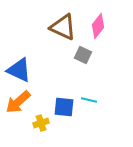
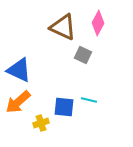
pink diamond: moved 3 px up; rotated 10 degrees counterclockwise
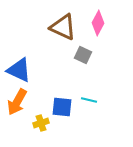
orange arrow: moved 1 px left; rotated 20 degrees counterclockwise
blue square: moved 2 px left
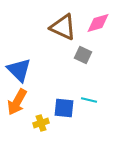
pink diamond: rotated 45 degrees clockwise
blue triangle: rotated 20 degrees clockwise
blue square: moved 2 px right, 1 px down
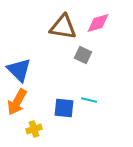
brown triangle: rotated 16 degrees counterclockwise
yellow cross: moved 7 px left, 6 px down
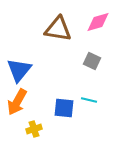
pink diamond: moved 1 px up
brown triangle: moved 5 px left, 2 px down
gray square: moved 9 px right, 6 px down
blue triangle: rotated 24 degrees clockwise
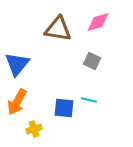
blue triangle: moved 2 px left, 6 px up
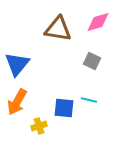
yellow cross: moved 5 px right, 3 px up
